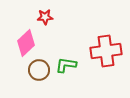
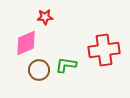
pink diamond: rotated 20 degrees clockwise
red cross: moved 2 px left, 1 px up
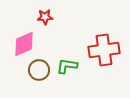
pink diamond: moved 2 px left, 1 px down
green L-shape: moved 1 px right, 1 px down
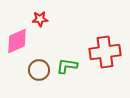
red star: moved 5 px left, 2 px down
pink diamond: moved 7 px left, 3 px up
red cross: moved 1 px right, 2 px down
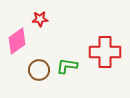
pink diamond: rotated 12 degrees counterclockwise
red cross: rotated 8 degrees clockwise
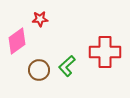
green L-shape: rotated 50 degrees counterclockwise
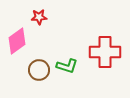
red star: moved 1 px left, 2 px up
green L-shape: rotated 120 degrees counterclockwise
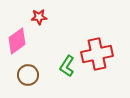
red cross: moved 8 px left, 2 px down; rotated 12 degrees counterclockwise
green L-shape: rotated 105 degrees clockwise
brown circle: moved 11 px left, 5 px down
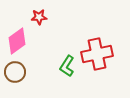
brown circle: moved 13 px left, 3 px up
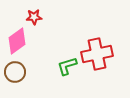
red star: moved 5 px left
green L-shape: rotated 40 degrees clockwise
